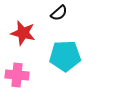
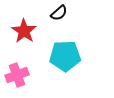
red star: moved 1 px right, 2 px up; rotated 20 degrees clockwise
pink cross: rotated 25 degrees counterclockwise
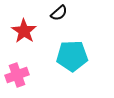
cyan pentagon: moved 7 px right
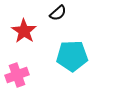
black semicircle: moved 1 px left
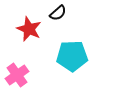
red star: moved 5 px right, 2 px up; rotated 10 degrees counterclockwise
pink cross: rotated 15 degrees counterclockwise
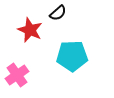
red star: moved 1 px right, 1 px down
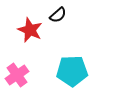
black semicircle: moved 2 px down
cyan pentagon: moved 15 px down
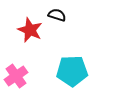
black semicircle: moved 1 px left; rotated 120 degrees counterclockwise
pink cross: moved 1 px left, 1 px down
